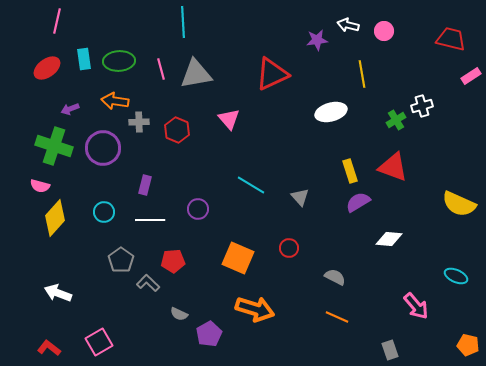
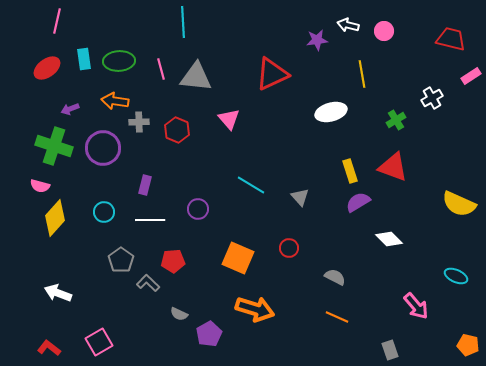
gray triangle at (196, 74): moved 3 px down; rotated 16 degrees clockwise
white cross at (422, 106): moved 10 px right, 8 px up; rotated 15 degrees counterclockwise
white diamond at (389, 239): rotated 40 degrees clockwise
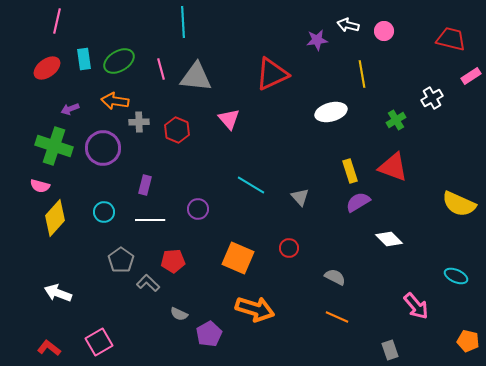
green ellipse at (119, 61): rotated 28 degrees counterclockwise
orange pentagon at (468, 345): moved 4 px up
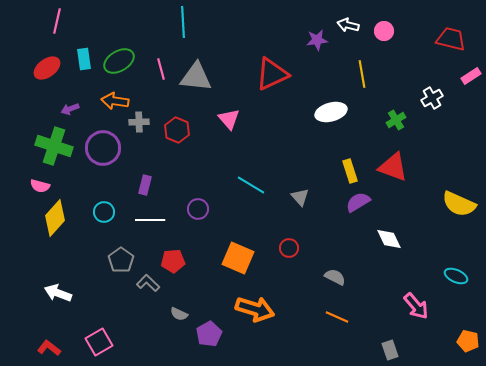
white diamond at (389, 239): rotated 20 degrees clockwise
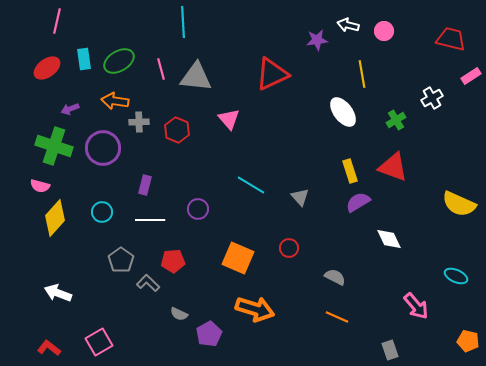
white ellipse at (331, 112): moved 12 px right; rotated 68 degrees clockwise
cyan circle at (104, 212): moved 2 px left
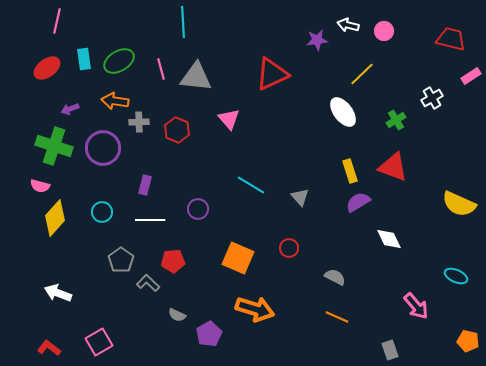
yellow line at (362, 74): rotated 56 degrees clockwise
gray semicircle at (179, 314): moved 2 px left, 1 px down
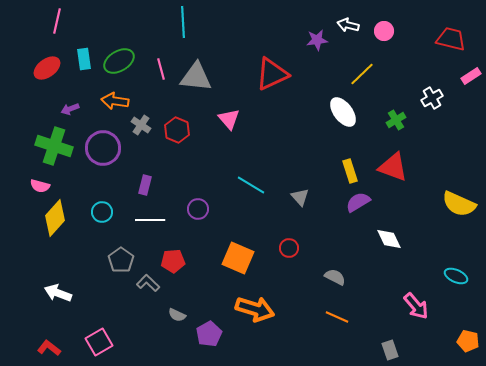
gray cross at (139, 122): moved 2 px right, 3 px down; rotated 36 degrees clockwise
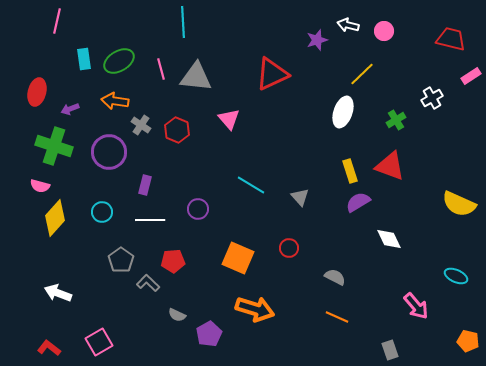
purple star at (317, 40): rotated 10 degrees counterclockwise
red ellipse at (47, 68): moved 10 px left, 24 px down; rotated 40 degrees counterclockwise
white ellipse at (343, 112): rotated 56 degrees clockwise
purple circle at (103, 148): moved 6 px right, 4 px down
red triangle at (393, 167): moved 3 px left, 1 px up
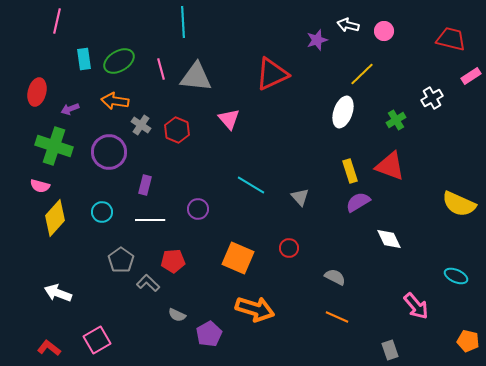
pink square at (99, 342): moved 2 px left, 2 px up
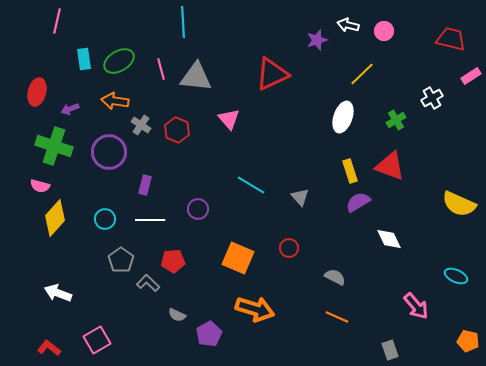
white ellipse at (343, 112): moved 5 px down
cyan circle at (102, 212): moved 3 px right, 7 px down
